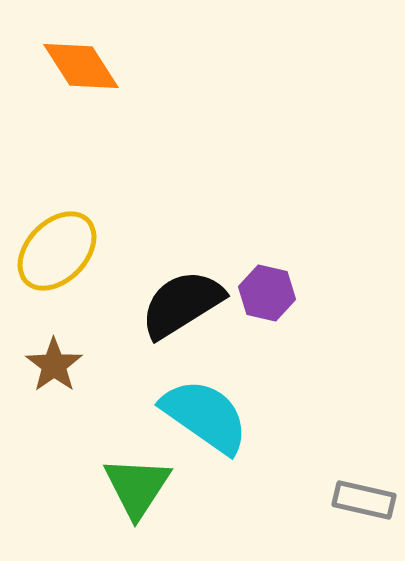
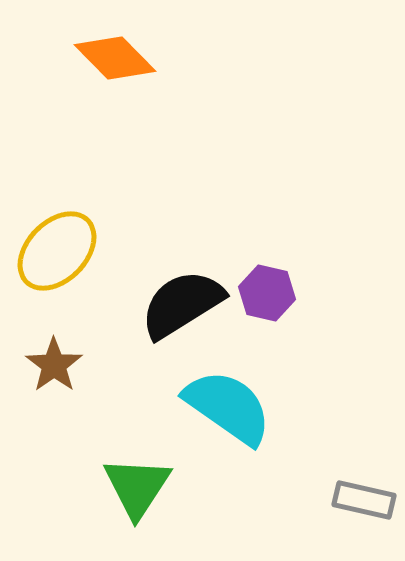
orange diamond: moved 34 px right, 8 px up; rotated 12 degrees counterclockwise
cyan semicircle: moved 23 px right, 9 px up
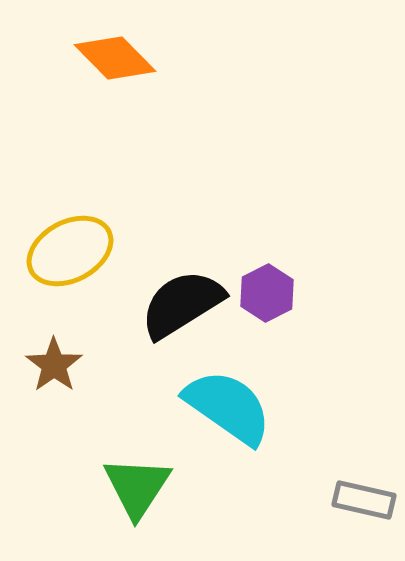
yellow ellipse: moved 13 px right; rotated 18 degrees clockwise
purple hexagon: rotated 20 degrees clockwise
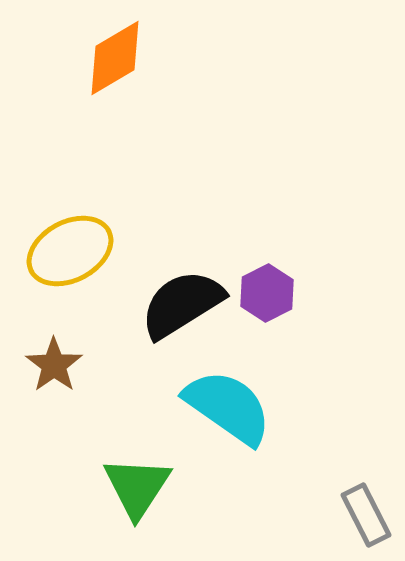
orange diamond: rotated 76 degrees counterclockwise
gray rectangle: moved 2 px right, 15 px down; rotated 50 degrees clockwise
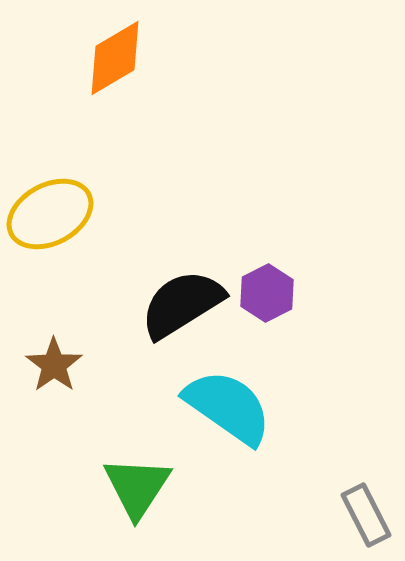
yellow ellipse: moved 20 px left, 37 px up
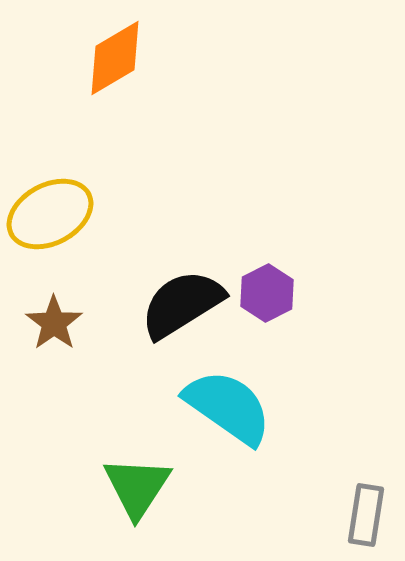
brown star: moved 42 px up
gray rectangle: rotated 36 degrees clockwise
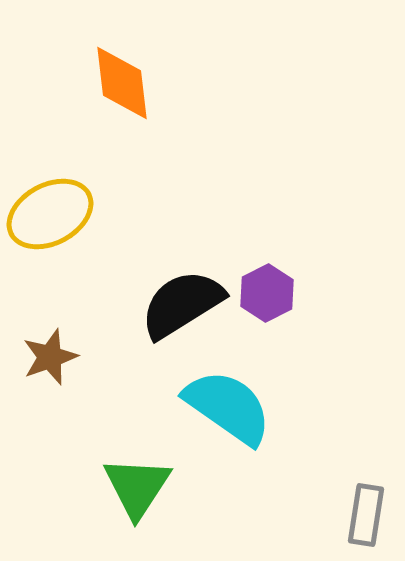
orange diamond: moved 7 px right, 25 px down; rotated 66 degrees counterclockwise
brown star: moved 4 px left, 34 px down; rotated 16 degrees clockwise
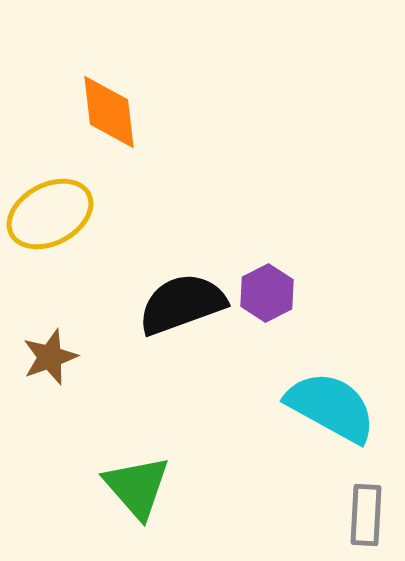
orange diamond: moved 13 px left, 29 px down
black semicircle: rotated 12 degrees clockwise
cyan semicircle: moved 103 px right; rotated 6 degrees counterclockwise
green triangle: rotated 14 degrees counterclockwise
gray rectangle: rotated 6 degrees counterclockwise
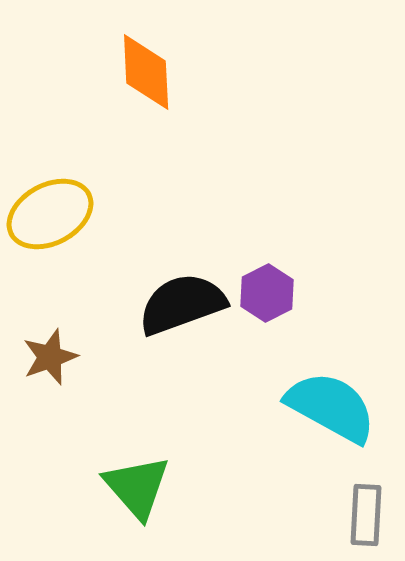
orange diamond: moved 37 px right, 40 px up; rotated 4 degrees clockwise
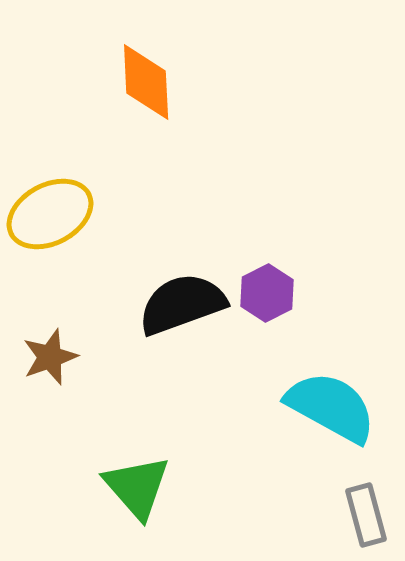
orange diamond: moved 10 px down
gray rectangle: rotated 18 degrees counterclockwise
